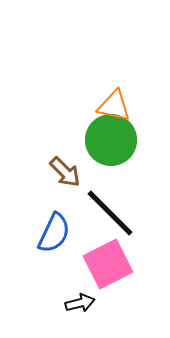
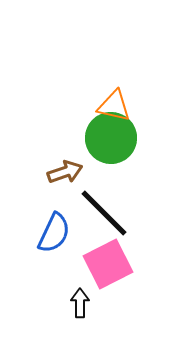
green circle: moved 2 px up
brown arrow: rotated 64 degrees counterclockwise
black line: moved 6 px left
black arrow: rotated 76 degrees counterclockwise
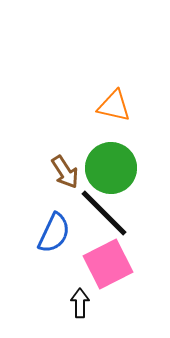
green circle: moved 30 px down
brown arrow: rotated 76 degrees clockwise
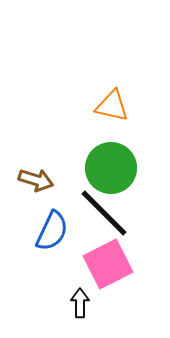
orange triangle: moved 2 px left
brown arrow: moved 29 px left, 8 px down; rotated 40 degrees counterclockwise
blue semicircle: moved 2 px left, 2 px up
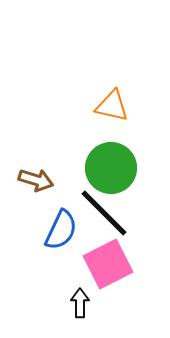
blue semicircle: moved 9 px right, 1 px up
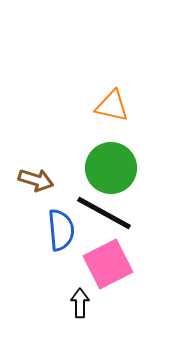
black line: rotated 16 degrees counterclockwise
blue semicircle: rotated 30 degrees counterclockwise
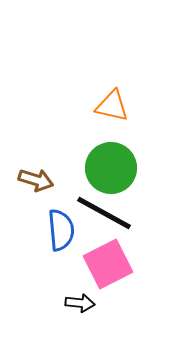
black arrow: rotated 96 degrees clockwise
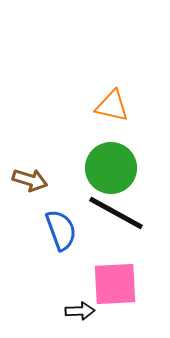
brown arrow: moved 6 px left
black line: moved 12 px right
blue semicircle: rotated 15 degrees counterclockwise
pink square: moved 7 px right, 20 px down; rotated 24 degrees clockwise
black arrow: moved 8 px down; rotated 8 degrees counterclockwise
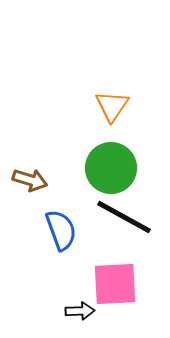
orange triangle: rotated 51 degrees clockwise
black line: moved 8 px right, 4 px down
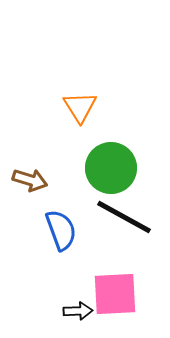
orange triangle: moved 32 px left, 1 px down; rotated 6 degrees counterclockwise
pink square: moved 10 px down
black arrow: moved 2 px left
